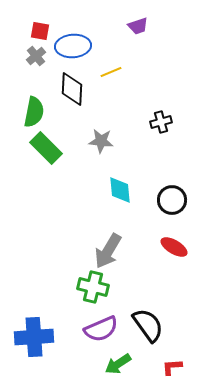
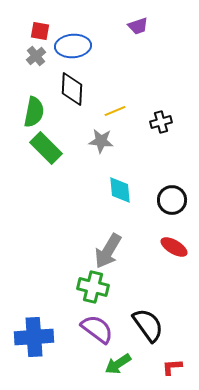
yellow line: moved 4 px right, 39 px down
purple semicircle: moved 4 px left; rotated 120 degrees counterclockwise
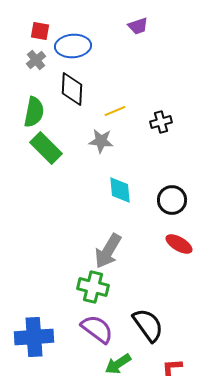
gray cross: moved 4 px down
red ellipse: moved 5 px right, 3 px up
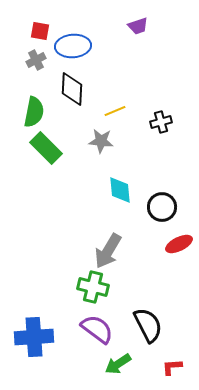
gray cross: rotated 12 degrees clockwise
black circle: moved 10 px left, 7 px down
red ellipse: rotated 56 degrees counterclockwise
black semicircle: rotated 9 degrees clockwise
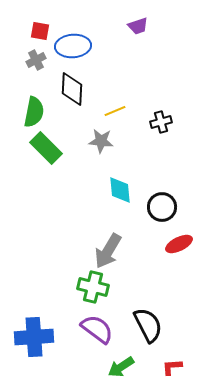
green arrow: moved 3 px right, 3 px down
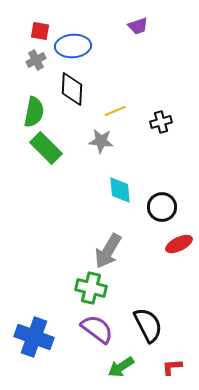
green cross: moved 2 px left, 1 px down
blue cross: rotated 24 degrees clockwise
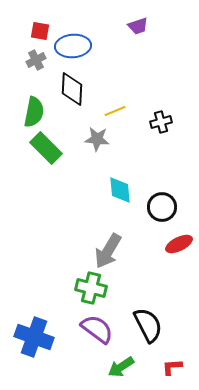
gray star: moved 4 px left, 2 px up
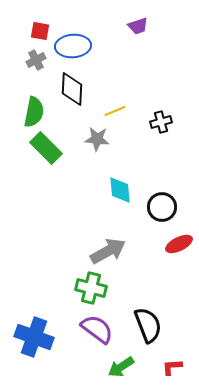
gray arrow: rotated 150 degrees counterclockwise
black semicircle: rotated 6 degrees clockwise
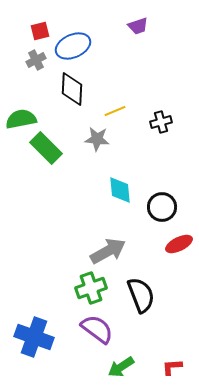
red square: rotated 24 degrees counterclockwise
blue ellipse: rotated 20 degrees counterclockwise
green semicircle: moved 13 px left, 7 px down; rotated 112 degrees counterclockwise
green cross: rotated 32 degrees counterclockwise
black semicircle: moved 7 px left, 30 px up
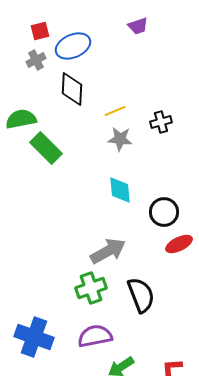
gray star: moved 23 px right
black circle: moved 2 px right, 5 px down
purple semicircle: moved 2 px left, 7 px down; rotated 48 degrees counterclockwise
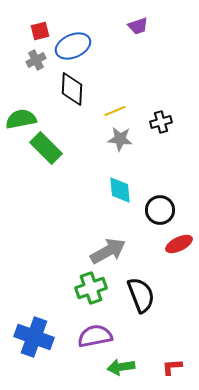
black circle: moved 4 px left, 2 px up
green arrow: rotated 24 degrees clockwise
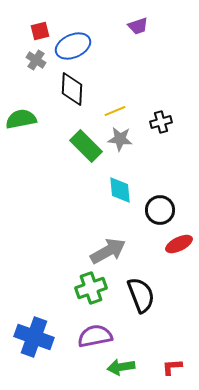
gray cross: rotated 30 degrees counterclockwise
green rectangle: moved 40 px right, 2 px up
